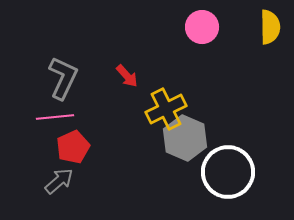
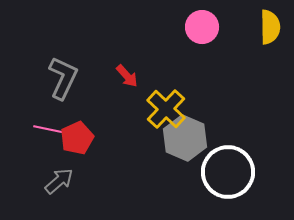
yellow cross: rotated 21 degrees counterclockwise
pink line: moved 3 px left, 13 px down; rotated 18 degrees clockwise
red pentagon: moved 4 px right, 9 px up
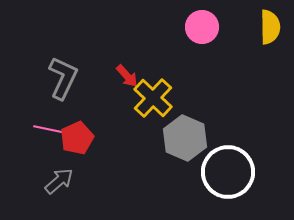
yellow cross: moved 13 px left, 11 px up
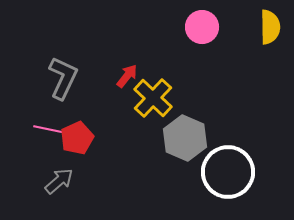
red arrow: rotated 100 degrees counterclockwise
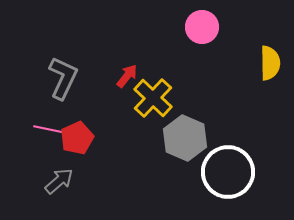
yellow semicircle: moved 36 px down
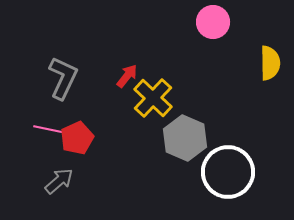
pink circle: moved 11 px right, 5 px up
